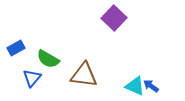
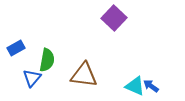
green semicircle: moved 1 px left, 1 px down; rotated 110 degrees counterclockwise
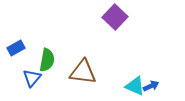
purple square: moved 1 px right, 1 px up
brown triangle: moved 1 px left, 3 px up
blue arrow: rotated 119 degrees clockwise
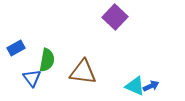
blue triangle: rotated 18 degrees counterclockwise
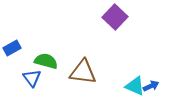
blue rectangle: moved 4 px left
green semicircle: moved 1 px left, 1 px down; rotated 85 degrees counterclockwise
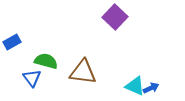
blue rectangle: moved 6 px up
blue arrow: moved 2 px down
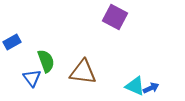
purple square: rotated 15 degrees counterclockwise
green semicircle: rotated 55 degrees clockwise
